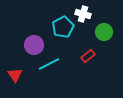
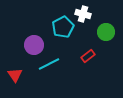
green circle: moved 2 px right
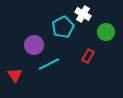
white cross: rotated 14 degrees clockwise
red rectangle: rotated 24 degrees counterclockwise
